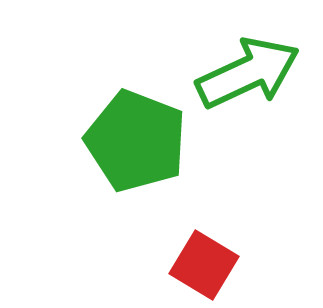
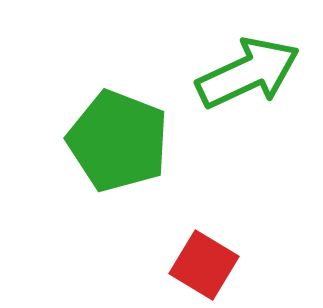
green pentagon: moved 18 px left
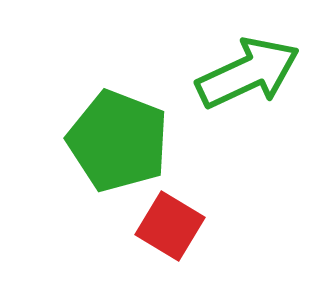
red square: moved 34 px left, 39 px up
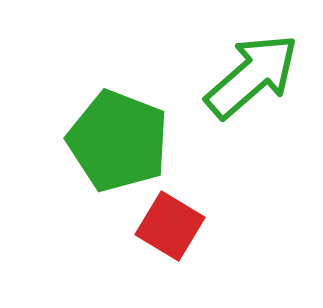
green arrow: moved 4 px right, 3 px down; rotated 16 degrees counterclockwise
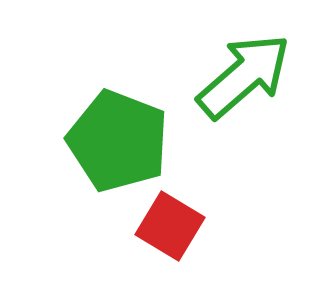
green arrow: moved 8 px left
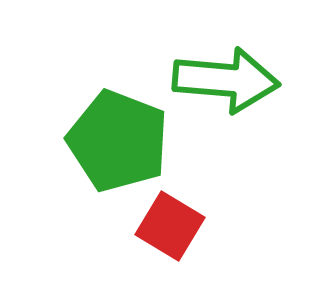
green arrow: moved 18 px left, 4 px down; rotated 46 degrees clockwise
